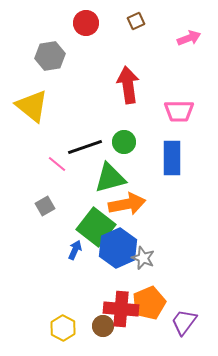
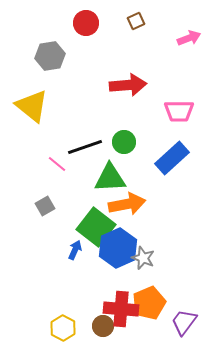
red arrow: rotated 93 degrees clockwise
blue rectangle: rotated 48 degrees clockwise
green triangle: rotated 12 degrees clockwise
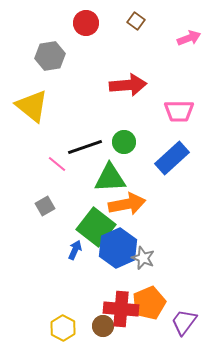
brown square: rotated 30 degrees counterclockwise
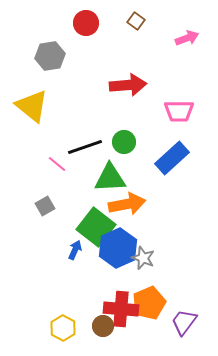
pink arrow: moved 2 px left
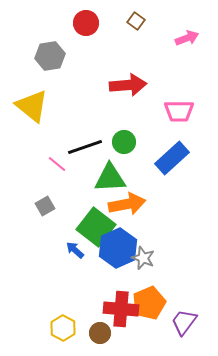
blue arrow: rotated 72 degrees counterclockwise
brown circle: moved 3 px left, 7 px down
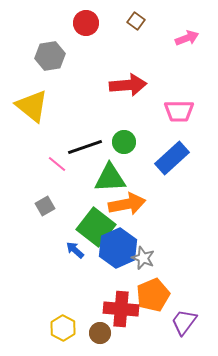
orange pentagon: moved 4 px right, 8 px up
